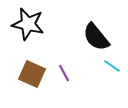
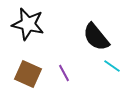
brown square: moved 4 px left
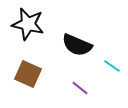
black semicircle: moved 19 px left, 8 px down; rotated 28 degrees counterclockwise
purple line: moved 16 px right, 15 px down; rotated 24 degrees counterclockwise
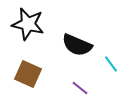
cyan line: moved 1 px left, 2 px up; rotated 18 degrees clockwise
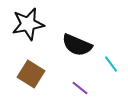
black star: rotated 24 degrees counterclockwise
brown square: moved 3 px right; rotated 8 degrees clockwise
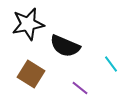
black semicircle: moved 12 px left, 1 px down
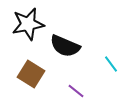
purple line: moved 4 px left, 3 px down
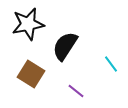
black semicircle: rotated 100 degrees clockwise
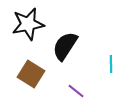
cyan line: rotated 36 degrees clockwise
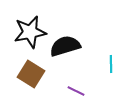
black star: moved 2 px right, 8 px down
black semicircle: rotated 40 degrees clockwise
purple line: rotated 12 degrees counterclockwise
